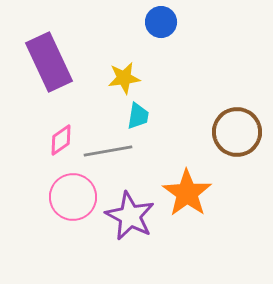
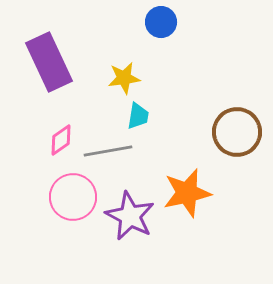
orange star: rotated 24 degrees clockwise
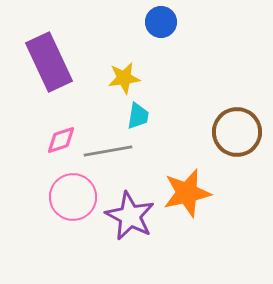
pink diamond: rotated 16 degrees clockwise
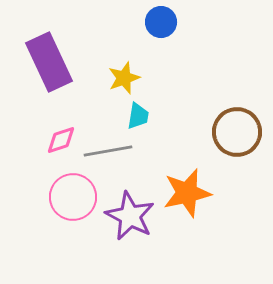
yellow star: rotated 12 degrees counterclockwise
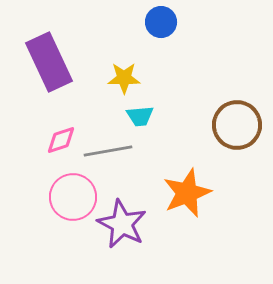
yellow star: rotated 20 degrees clockwise
cyan trapezoid: moved 2 px right; rotated 76 degrees clockwise
brown circle: moved 7 px up
orange star: rotated 9 degrees counterclockwise
purple star: moved 8 px left, 8 px down
